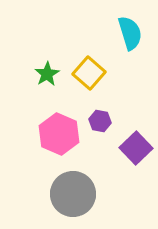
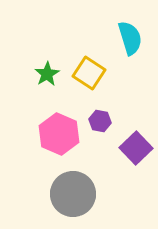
cyan semicircle: moved 5 px down
yellow square: rotated 8 degrees counterclockwise
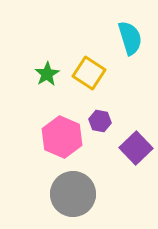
pink hexagon: moved 3 px right, 3 px down
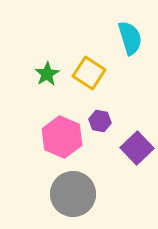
purple square: moved 1 px right
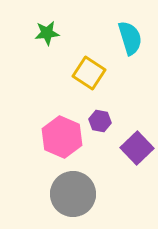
green star: moved 41 px up; rotated 25 degrees clockwise
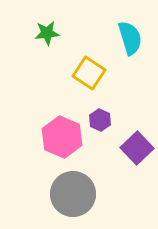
purple hexagon: moved 1 px up; rotated 15 degrees clockwise
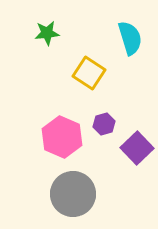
purple hexagon: moved 4 px right, 4 px down; rotated 20 degrees clockwise
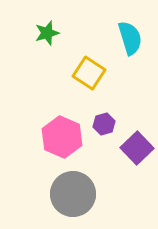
green star: rotated 10 degrees counterclockwise
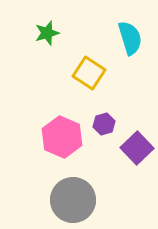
gray circle: moved 6 px down
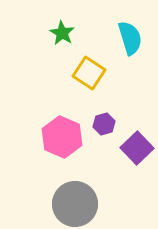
green star: moved 15 px right; rotated 25 degrees counterclockwise
gray circle: moved 2 px right, 4 px down
